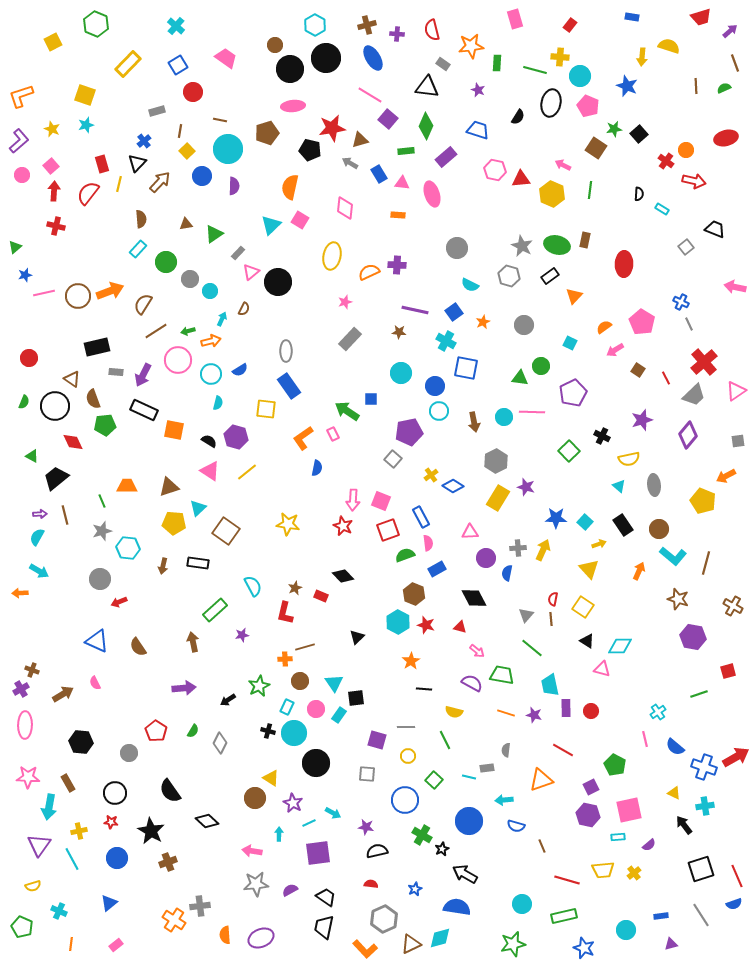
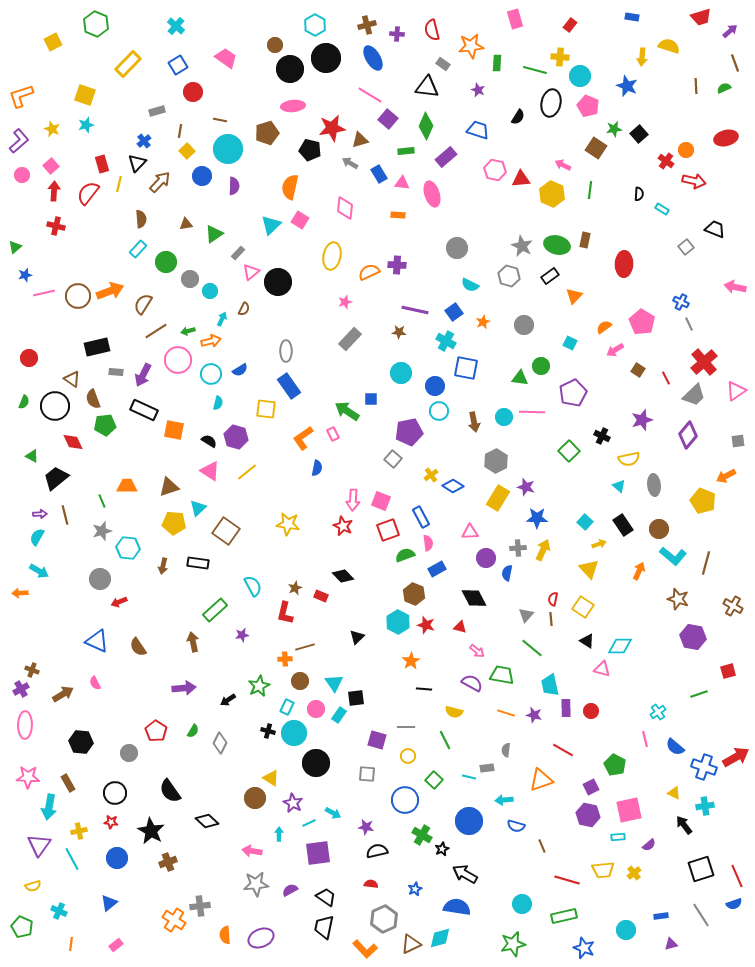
blue star at (556, 518): moved 19 px left
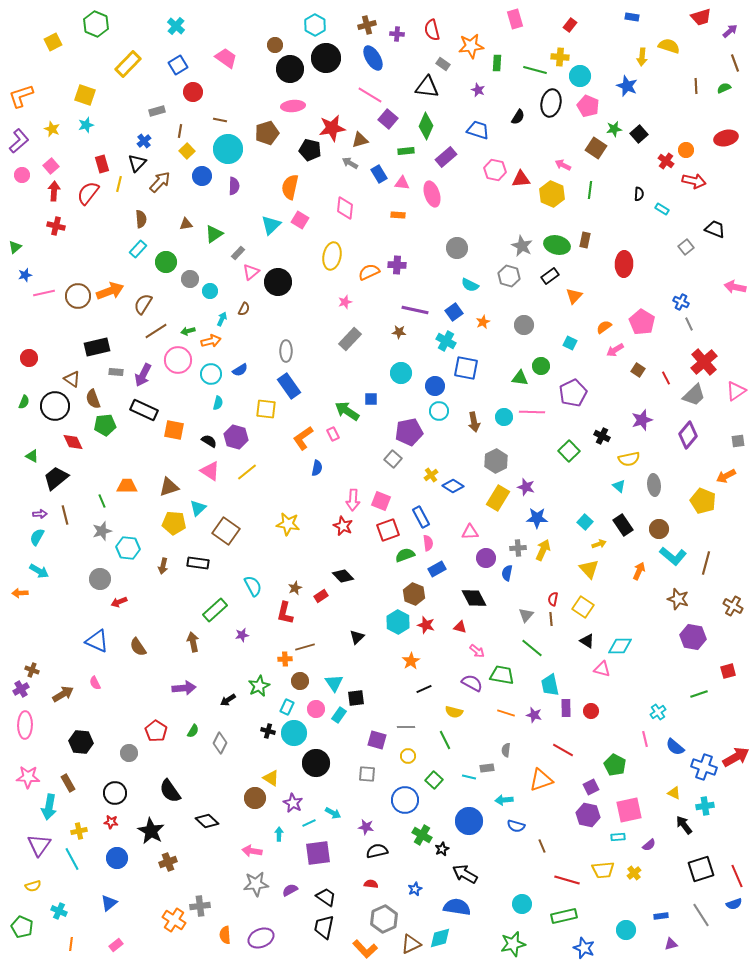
red rectangle at (321, 596): rotated 56 degrees counterclockwise
black line at (424, 689): rotated 28 degrees counterclockwise
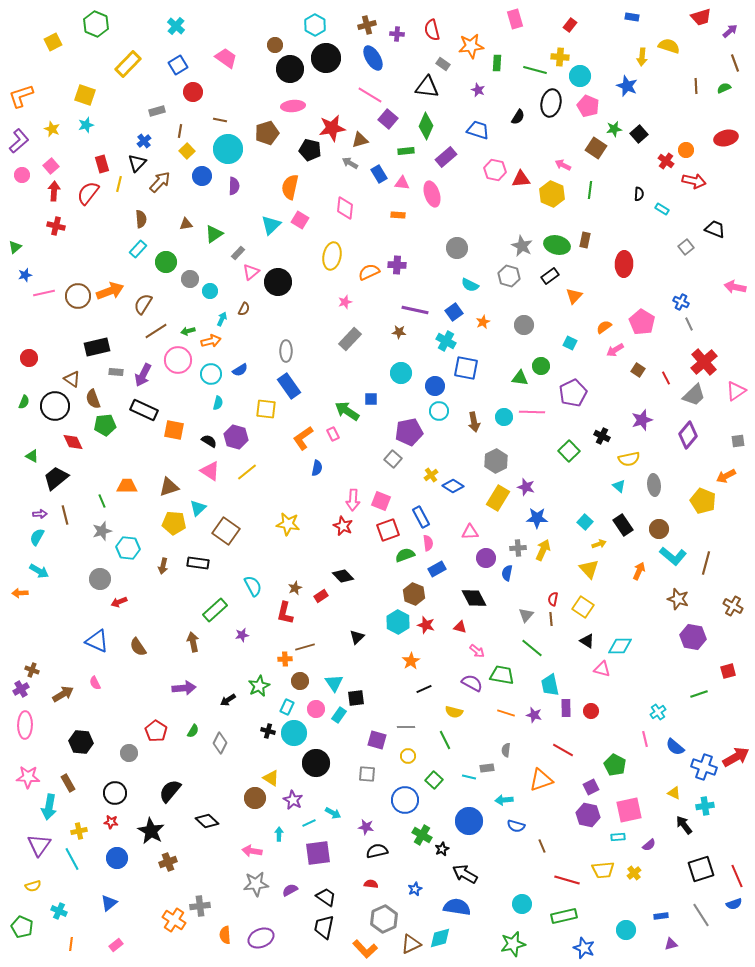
black semicircle at (170, 791): rotated 75 degrees clockwise
purple star at (293, 803): moved 3 px up
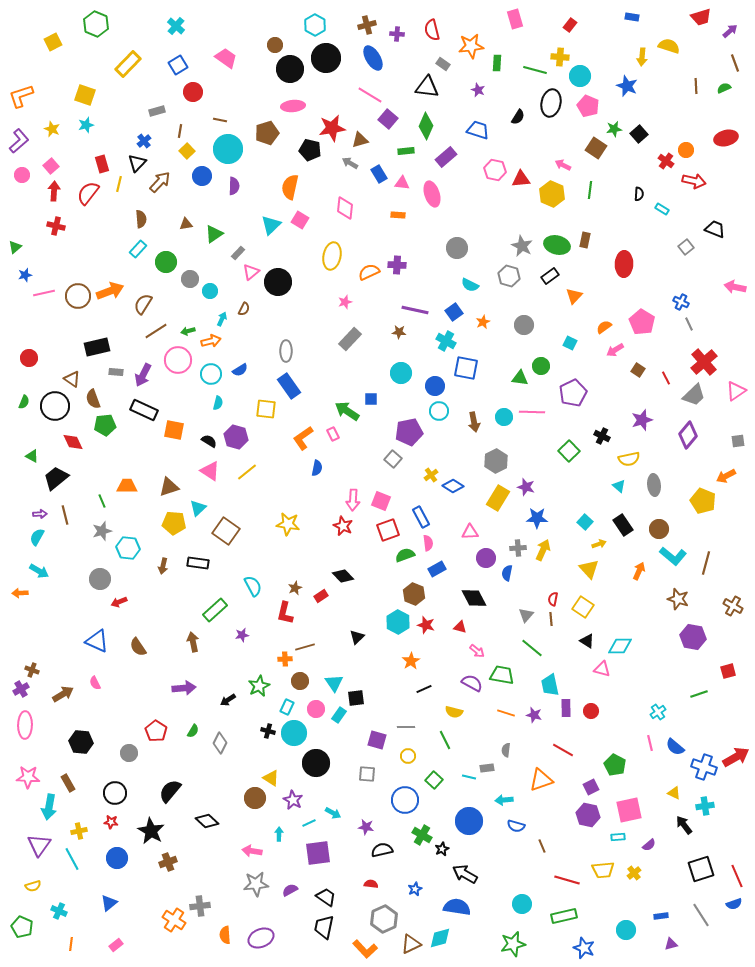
pink line at (645, 739): moved 5 px right, 4 px down
black semicircle at (377, 851): moved 5 px right, 1 px up
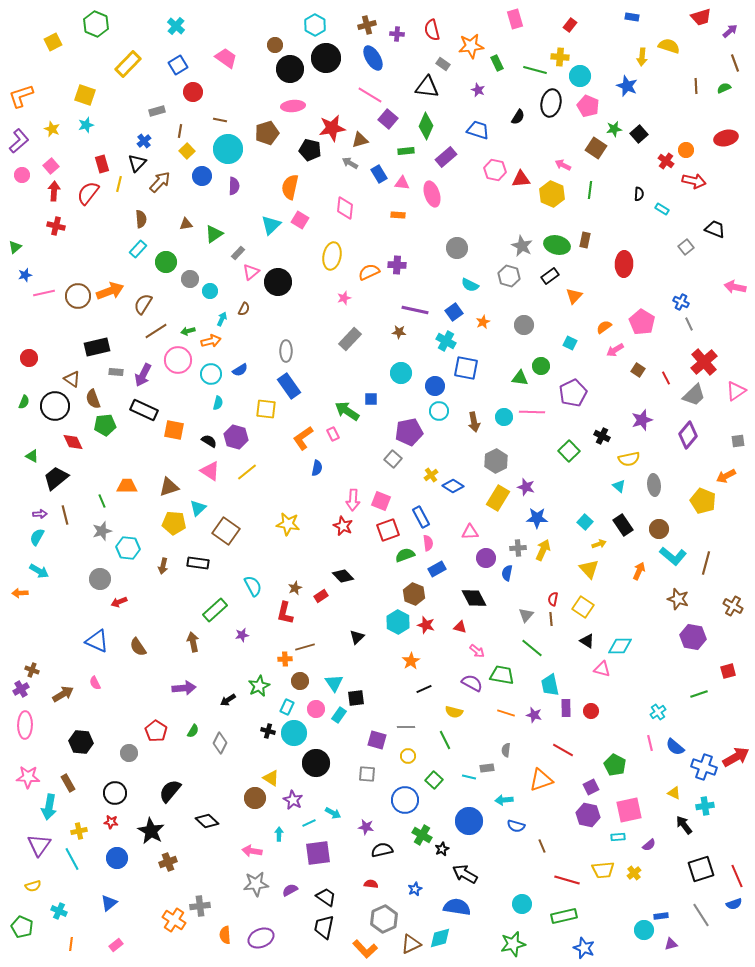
green rectangle at (497, 63): rotated 28 degrees counterclockwise
pink star at (345, 302): moved 1 px left, 4 px up
cyan circle at (626, 930): moved 18 px right
